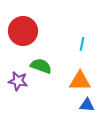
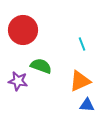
red circle: moved 1 px up
cyan line: rotated 32 degrees counterclockwise
orange triangle: rotated 25 degrees counterclockwise
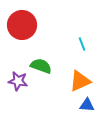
red circle: moved 1 px left, 5 px up
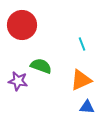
orange triangle: moved 1 px right, 1 px up
blue triangle: moved 2 px down
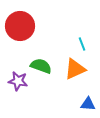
red circle: moved 2 px left, 1 px down
orange triangle: moved 6 px left, 11 px up
blue triangle: moved 1 px right, 3 px up
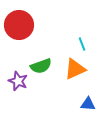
red circle: moved 1 px left, 1 px up
green semicircle: rotated 140 degrees clockwise
purple star: rotated 12 degrees clockwise
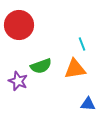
orange triangle: rotated 15 degrees clockwise
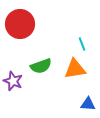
red circle: moved 1 px right, 1 px up
purple star: moved 5 px left
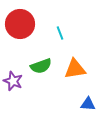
cyan line: moved 22 px left, 11 px up
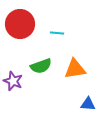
cyan line: moved 3 px left; rotated 64 degrees counterclockwise
